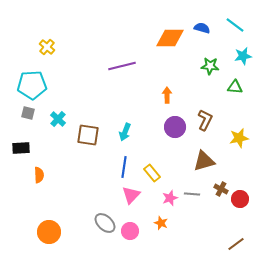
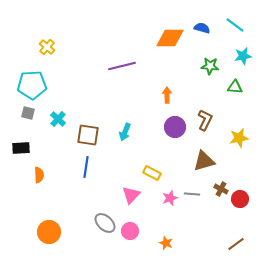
blue line: moved 38 px left
yellow rectangle: rotated 24 degrees counterclockwise
orange star: moved 5 px right, 20 px down
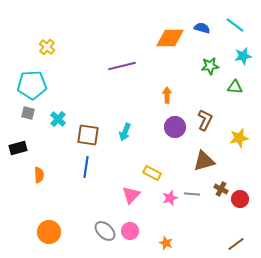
green star: rotated 12 degrees counterclockwise
black rectangle: moved 3 px left; rotated 12 degrees counterclockwise
gray ellipse: moved 8 px down
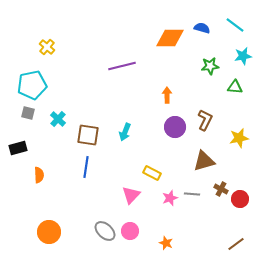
cyan pentagon: rotated 8 degrees counterclockwise
